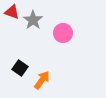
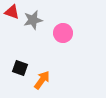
gray star: rotated 24 degrees clockwise
black square: rotated 14 degrees counterclockwise
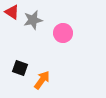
red triangle: rotated 14 degrees clockwise
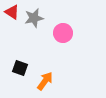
gray star: moved 1 px right, 2 px up
orange arrow: moved 3 px right, 1 px down
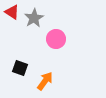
gray star: rotated 18 degrees counterclockwise
pink circle: moved 7 px left, 6 px down
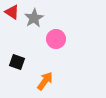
black square: moved 3 px left, 6 px up
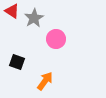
red triangle: moved 1 px up
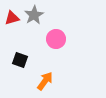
red triangle: moved 7 px down; rotated 49 degrees counterclockwise
gray star: moved 3 px up
black square: moved 3 px right, 2 px up
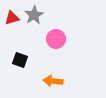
orange arrow: moved 8 px right; rotated 120 degrees counterclockwise
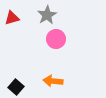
gray star: moved 13 px right
black square: moved 4 px left, 27 px down; rotated 21 degrees clockwise
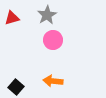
pink circle: moved 3 px left, 1 px down
